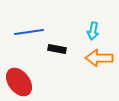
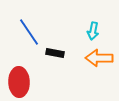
blue line: rotated 64 degrees clockwise
black rectangle: moved 2 px left, 4 px down
red ellipse: rotated 36 degrees clockwise
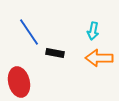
red ellipse: rotated 12 degrees counterclockwise
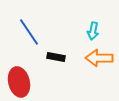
black rectangle: moved 1 px right, 4 px down
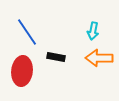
blue line: moved 2 px left
red ellipse: moved 3 px right, 11 px up; rotated 20 degrees clockwise
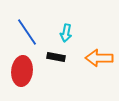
cyan arrow: moved 27 px left, 2 px down
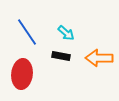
cyan arrow: rotated 60 degrees counterclockwise
black rectangle: moved 5 px right, 1 px up
red ellipse: moved 3 px down
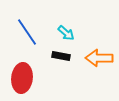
red ellipse: moved 4 px down
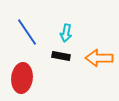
cyan arrow: rotated 60 degrees clockwise
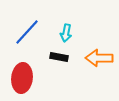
blue line: rotated 76 degrees clockwise
black rectangle: moved 2 px left, 1 px down
